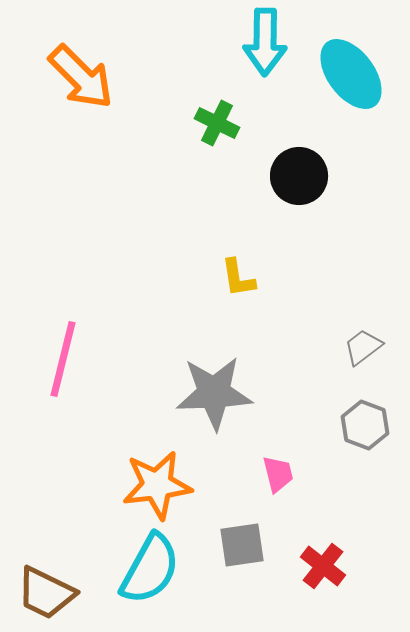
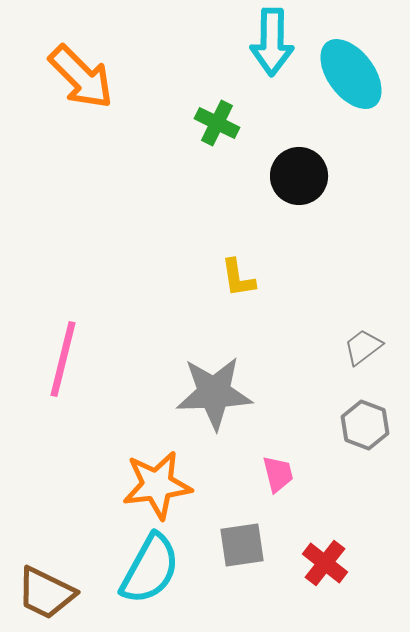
cyan arrow: moved 7 px right
red cross: moved 2 px right, 3 px up
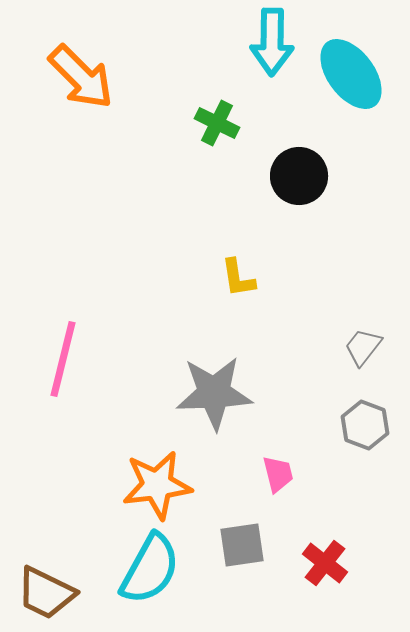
gray trapezoid: rotated 15 degrees counterclockwise
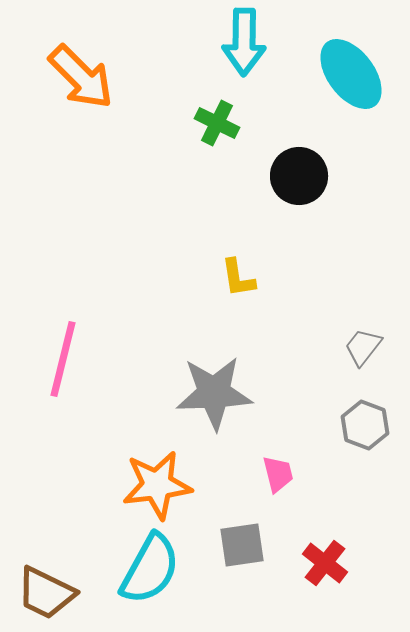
cyan arrow: moved 28 px left
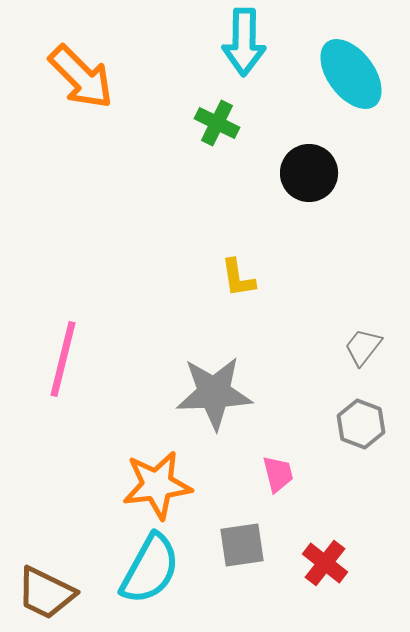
black circle: moved 10 px right, 3 px up
gray hexagon: moved 4 px left, 1 px up
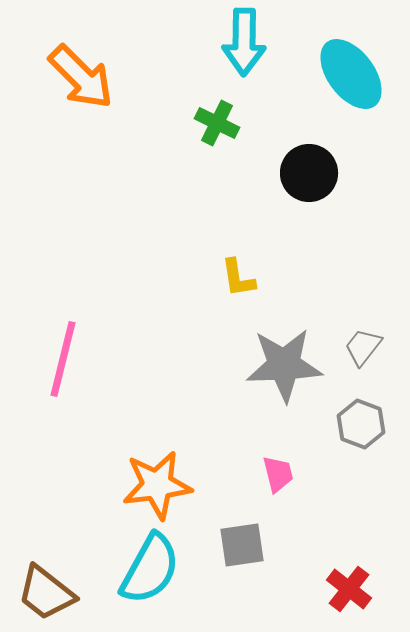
gray star: moved 70 px right, 28 px up
red cross: moved 24 px right, 26 px down
brown trapezoid: rotated 12 degrees clockwise
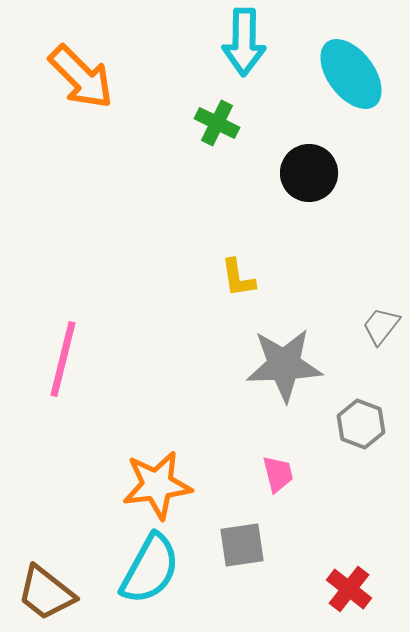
gray trapezoid: moved 18 px right, 21 px up
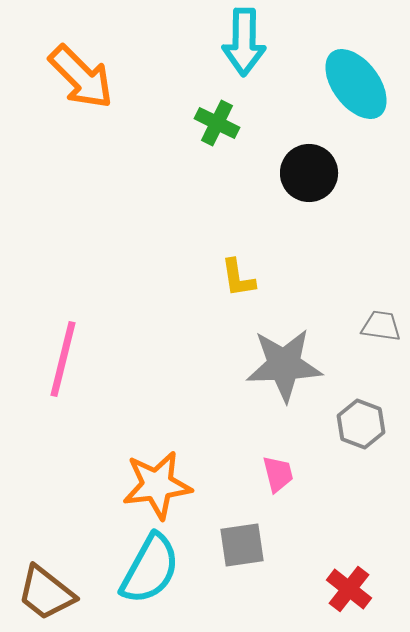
cyan ellipse: moved 5 px right, 10 px down
gray trapezoid: rotated 60 degrees clockwise
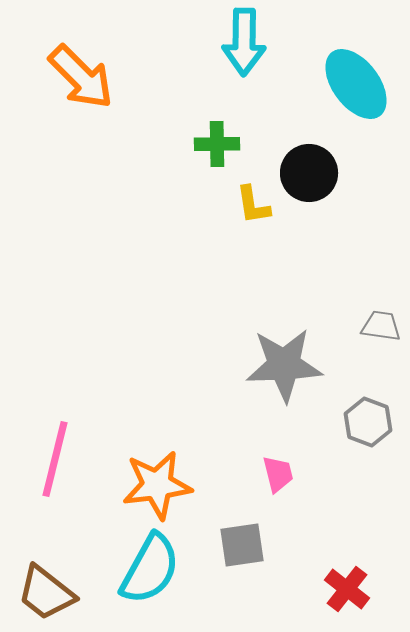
green cross: moved 21 px down; rotated 27 degrees counterclockwise
yellow L-shape: moved 15 px right, 73 px up
pink line: moved 8 px left, 100 px down
gray hexagon: moved 7 px right, 2 px up
red cross: moved 2 px left
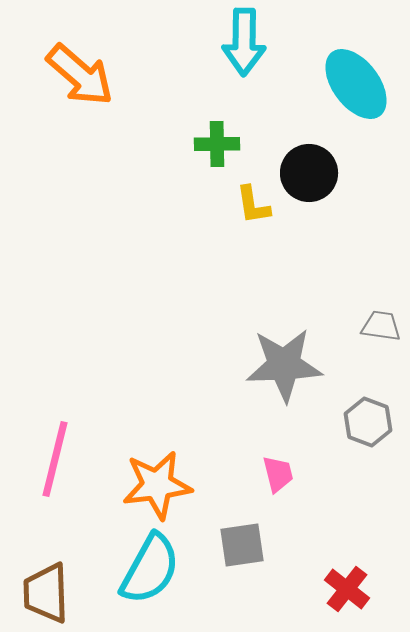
orange arrow: moved 1 px left, 2 px up; rotated 4 degrees counterclockwise
brown trapezoid: rotated 50 degrees clockwise
